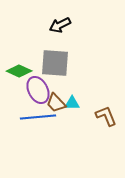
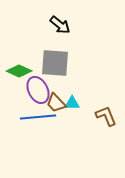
black arrow: rotated 115 degrees counterclockwise
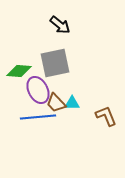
gray square: rotated 16 degrees counterclockwise
green diamond: rotated 20 degrees counterclockwise
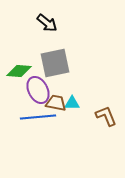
black arrow: moved 13 px left, 2 px up
brown trapezoid: rotated 145 degrees clockwise
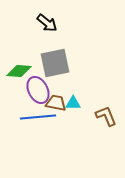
cyan triangle: moved 1 px right
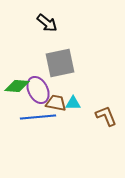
gray square: moved 5 px right
green diamond: moved 2 px left, 15 px down
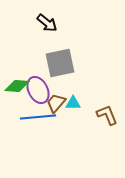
brown trapezoid: rotated 60 degrees counterclockwise
brown L-shape: moved 1 px right, 1 px up
